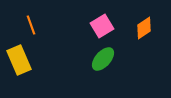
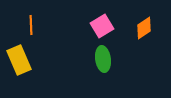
orange line: rotated 18 degrees clockwise
green ellipse: rotated 50 degrees counterclockwise
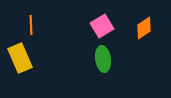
yellow rectangle: moved 1 px right, 2 px up
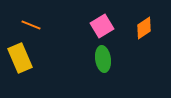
orange line: rotated 66 degrees counterclockwise
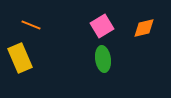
orange diamond: rotated 20 degrees clockwise
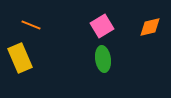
orange diamond: moved 6 px right, 1 px up
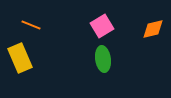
orange diamond: moved 3 px right, 2 px down
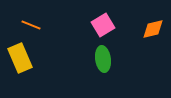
pink square: moved 1 px right, 1 px up
